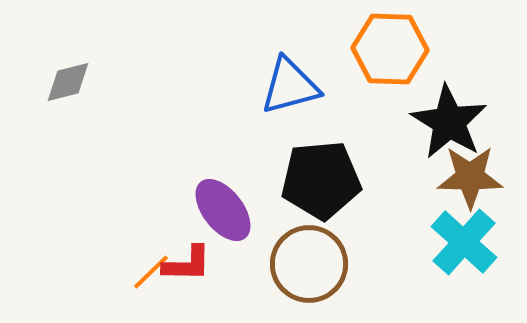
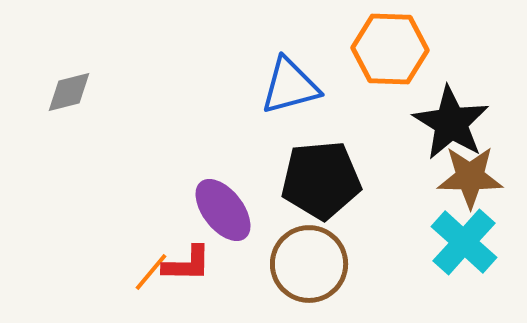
gray diamond: moved 1 px right, 10 px down
black star: moved 2 px right, 1 px down
orange line: rotated 6 degrees counterclockwise
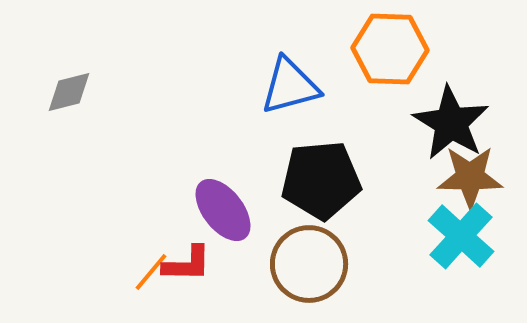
cyan cross: moved 3 px left, 6 px up
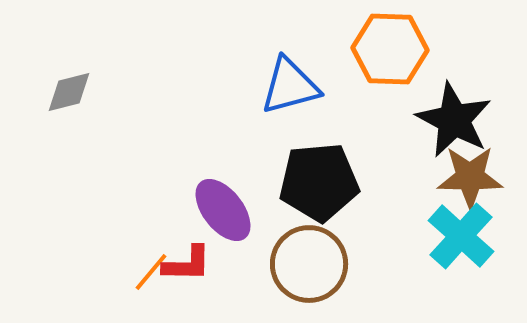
black star: moved 3 px right, 3 px up; rotated 4 degrees counterclockwise
black pentagon: moved 2 px left, 2 px down
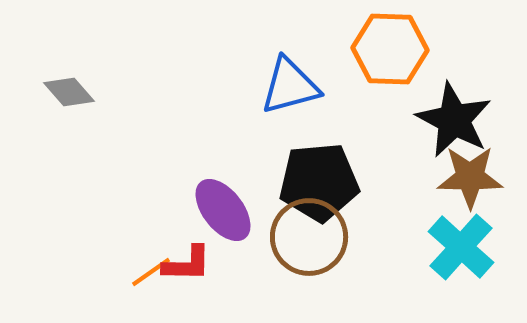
gray diamond: rotated 63 degrees clockwise
cyan cross: moved 11 px down
brown circle: moved 27 px up
orange line: rotated 15 degrees clockwise
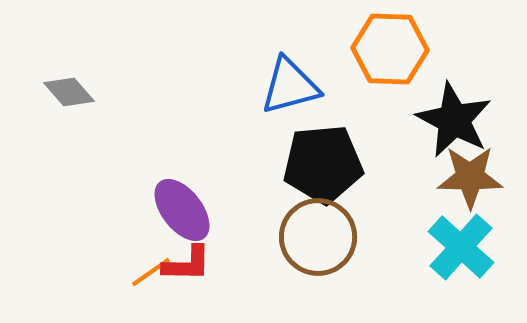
black pentagon: moved 4 px right, 18 px up
purple ellipse: moved 41 px left
brown circle: moved 9 px right
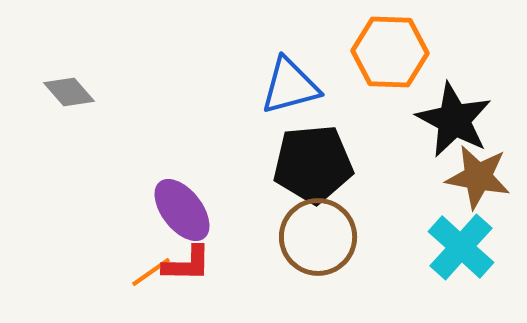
orange hexagon: moved 3 px down
black pentagon: moved 10 px left
brown star: moved 8 px right; rotated 10 degrees clockwise
